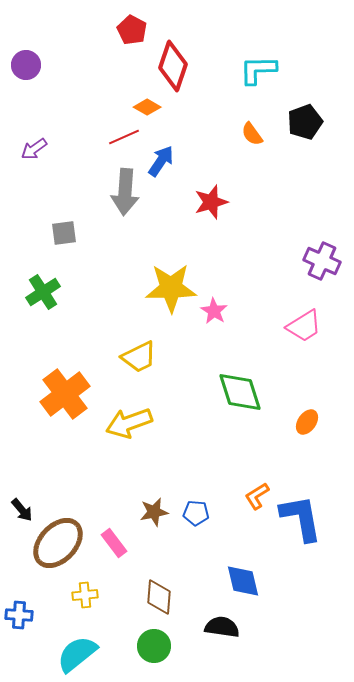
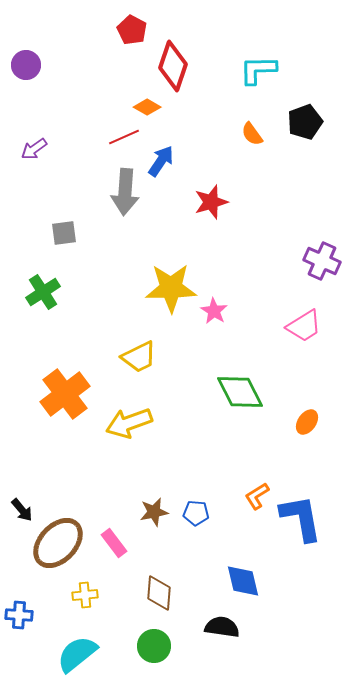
green diamond: rotated 9 degrees counterclockwise
brown diamond: moved 4 px up
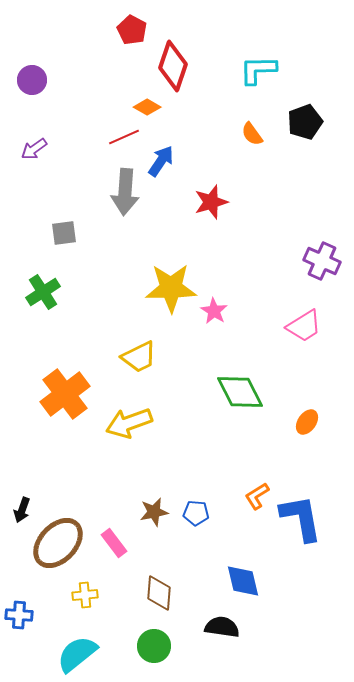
purple circle: moved 6 px right, 15 px down
black arrow: rotated 60 degrees clockwise
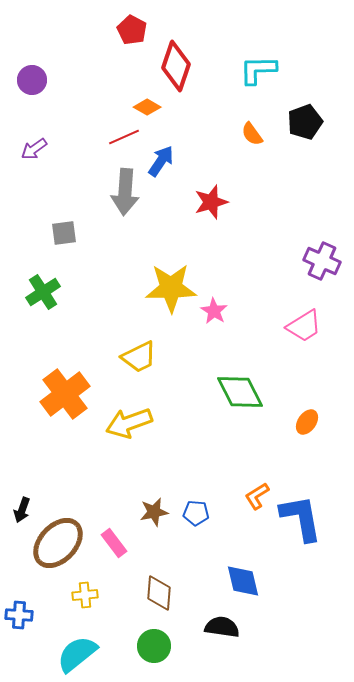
red diamond: moved 3 px right
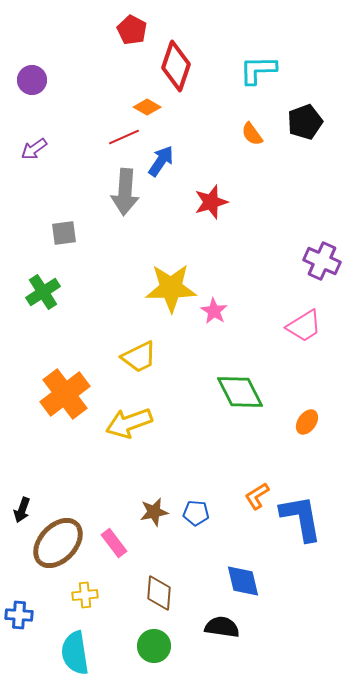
cyan semicircle: moved 2 px left, 1 px up; rotated 60 degrees counterclockwise
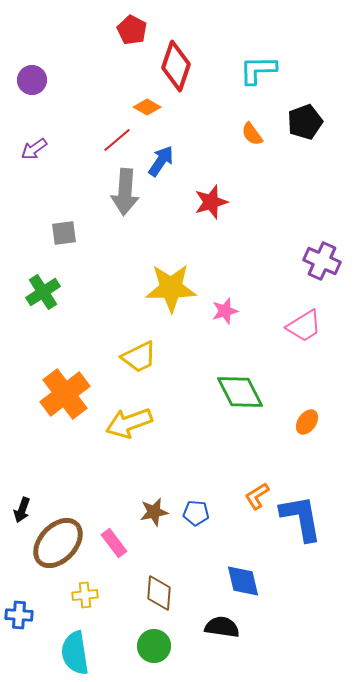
red line: moved 7 px left, 3 px down; rotated 16 degrees counterclockwise
pink star: moved 11 px right; rotated 24 degrees clockwise
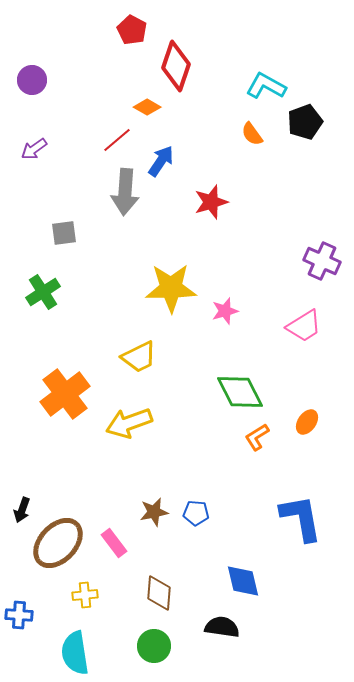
cyan L-shape: moved 8 px right, 16 px down; rotated 30 degrees clockwise
orange L-shape: moved 59 px up
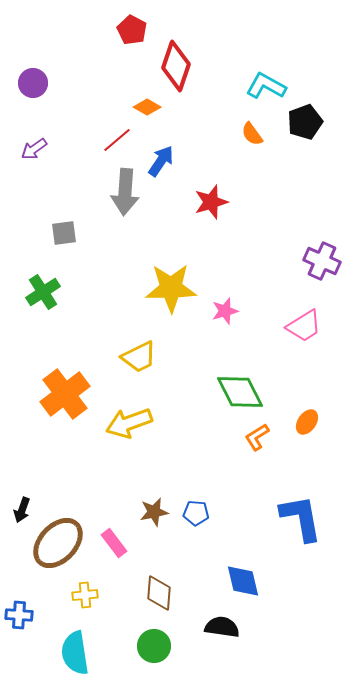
purple circle: moved 1 px right, 3 px down
